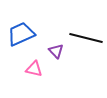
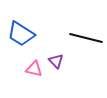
blue trapezoid: rotated 124 degrees counterclockwise
purple triangle: moved 10 px down
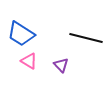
purple triangle: moved 5 px right, 4 px down
pink triangle: moved 5 px left, 8 px up; rotated 18 degrees clockwise
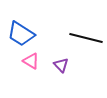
pink triangle: moved 2 px right
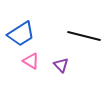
blue trapezoid: rotated 64 degrees counterclockwise
black line: moved 2 px left, 2 px up
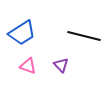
blue trapezoid: moved 1 px right, 1 px up
pink triangle: moved 3 px left, 5 px down; rotated 12 degrees counterclockwise
